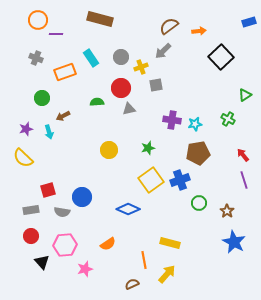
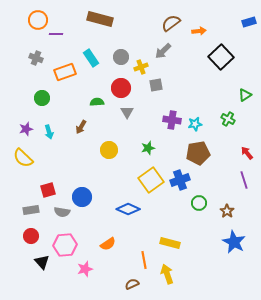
brown semicircle at (169, 26): moved 2 px right, 3 px up
gray triangle at (129, 109): moved 2 px left, 3 px down; rotated 48 degrees counterclockwise
brown arrow at (63, 116): moved 18 px right, 11 px down; rotated 32 degrees counterclockwise
red arrow at (243, 155): moved 4 px right, 2 px up
yellow arrow at (167, 274): rotated 60 degrees counterclockwise
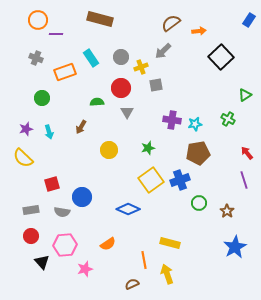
blue rectangle at (249, 22): moved 2 px up; rotated 40 degrees counterclockwise
red square at (48, 190): moved 4 px right, 6 px up
blue star at (234, 242): moved 1 px right, 5 px down; rotated 15 degrees clockwise
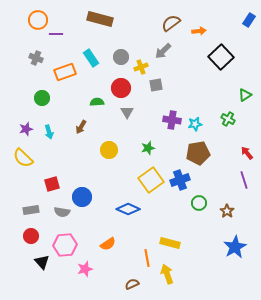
orange line at (144, 260): moved 3 px right, 2 px up
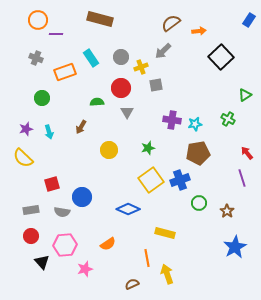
purple line at (244, 180): moved 2 px left, 2 px up
yellow rectangle at (170, 243): moved 5 px left, 10 px up
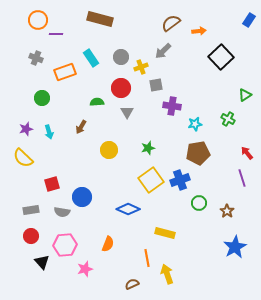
purple cross at (172, 120): moved 14 px up
orange semicircle at (108, 244): rotated 35 degrees counterclockwise
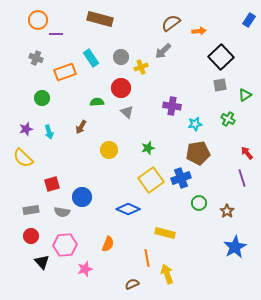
gray square at (156, 85): moved 64 px right
gray triangle at (127, 112): rotated 16 degrees counterclockwise
blue cross at (180, 180): moved 1 px right, 2 px up
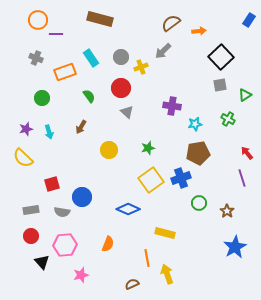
green semicircle at (97, 102): moved 8 px left, 6 px up; rotated 56 degrees clockwise
pink star at (85, 269): moved 4 px left, 6 px down
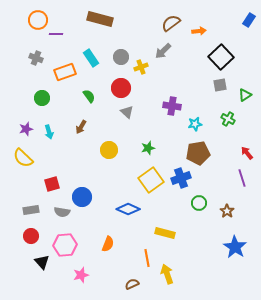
blue star at (235, 247): rotated 10 degrees counterclockwise
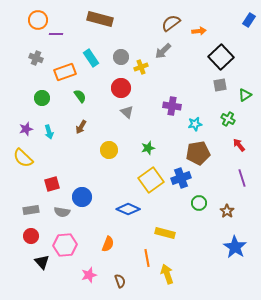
green semicircle at (89, 96): moved 9 px left
red arrow at (247, 153): moved 8 px left, 8 px up
pink star at (81, 275): moved 8 px right
brown semicircle at (132, 284): moved 12 px left, 3 px up; rotated 96 degrees clockwise
